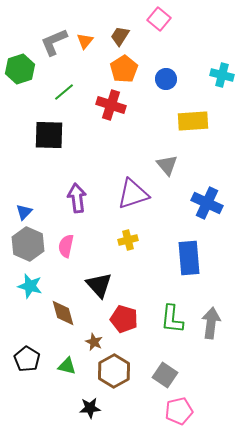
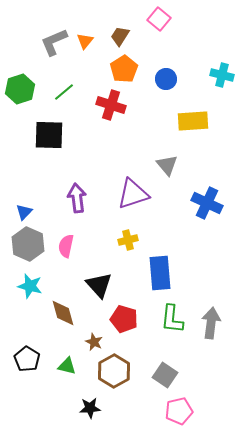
green hexagon: moved 20 px down
blue rectangle: moved 29 px left, 15 px down
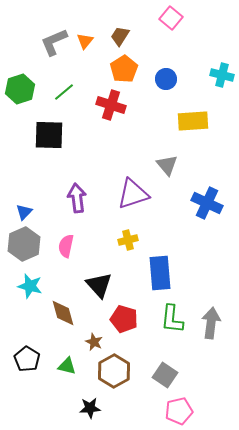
pink square: moved 12 px right, 1 px up
gray hexagon: moved 4 px left; rotated 12 degrees clockwise
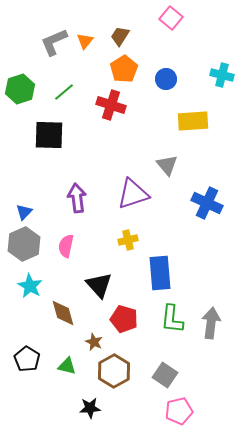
cyan star: rotated 15 degrees clockwise
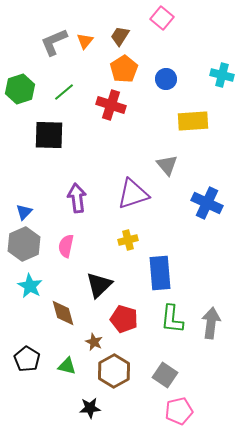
pink square: moved 9 px left
black triangle: rotated 28 degrees clockwise
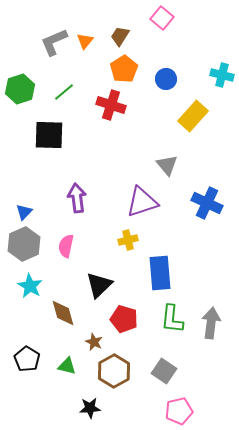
yellow rectangle: moved 5 px up; rotated 44 degrees counterclockwise
purple triangle: moved 9 px right, 8 px down
gray square: moved 1 px left, 4 px up
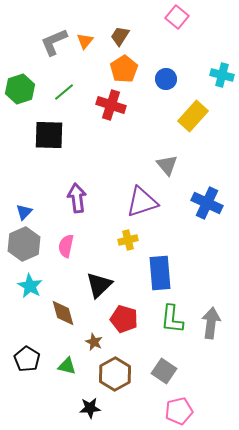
pink square: moved 15 px right, 1 px up
brown hexagon: moved 1 px right, 3 px down
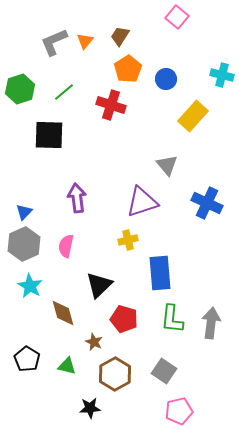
orange pentagon: moved 4 px right
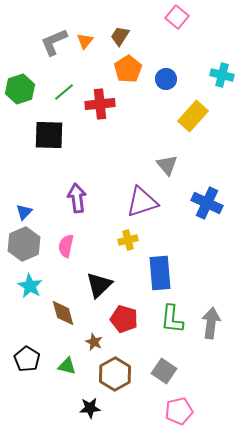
red cross: moved 11 px left, 1 px up; rotated 24 degrees counterclockwise
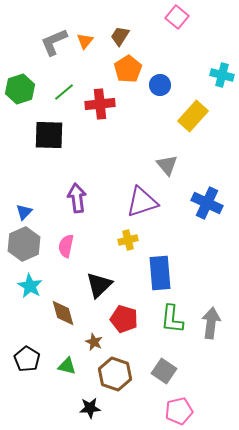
blue circle: moved 6 px left, 6 px down
brown hexagon: rotated 12 degrees counterclockwise
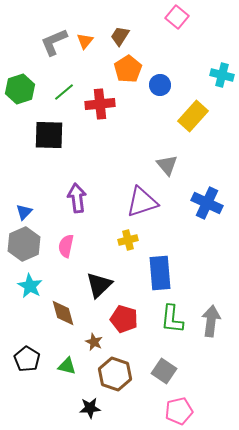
gray arrow: moved 2 px up
